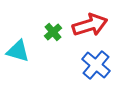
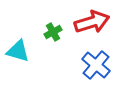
red arrow: moved 2 px right, 3 px up
green cross: rotated 12 degrees clockwise
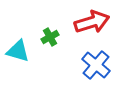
green cross: moved 3 px left, 5 px down
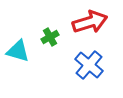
red arrow: moved 2 px left
blue cross: moved 7 px left
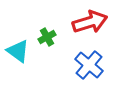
green cross: moved 3 px left
cyan triangle: rotated 20 degrees clockwise
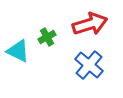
red arrow: moved 2 px down
cyan triangle: rotated 10 degrees counterclockwise
